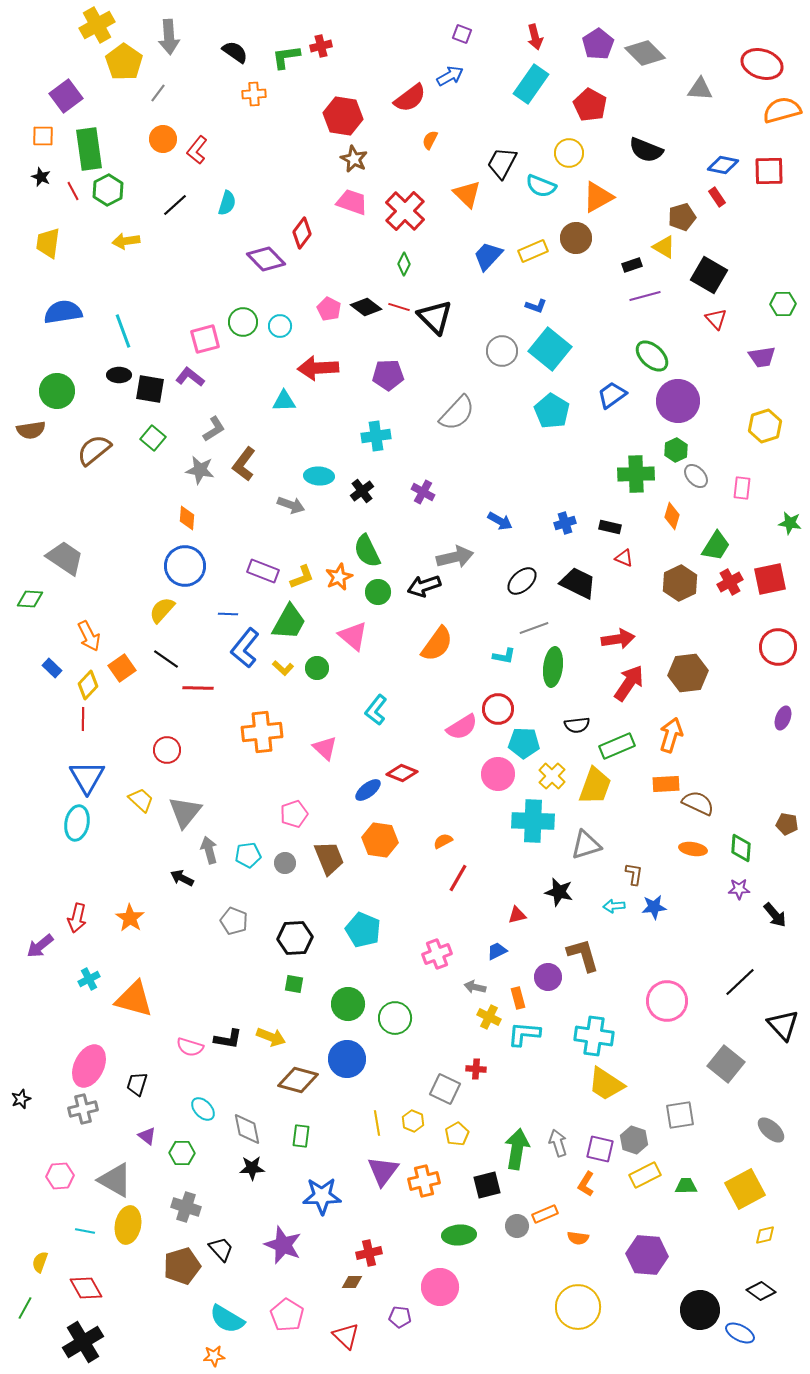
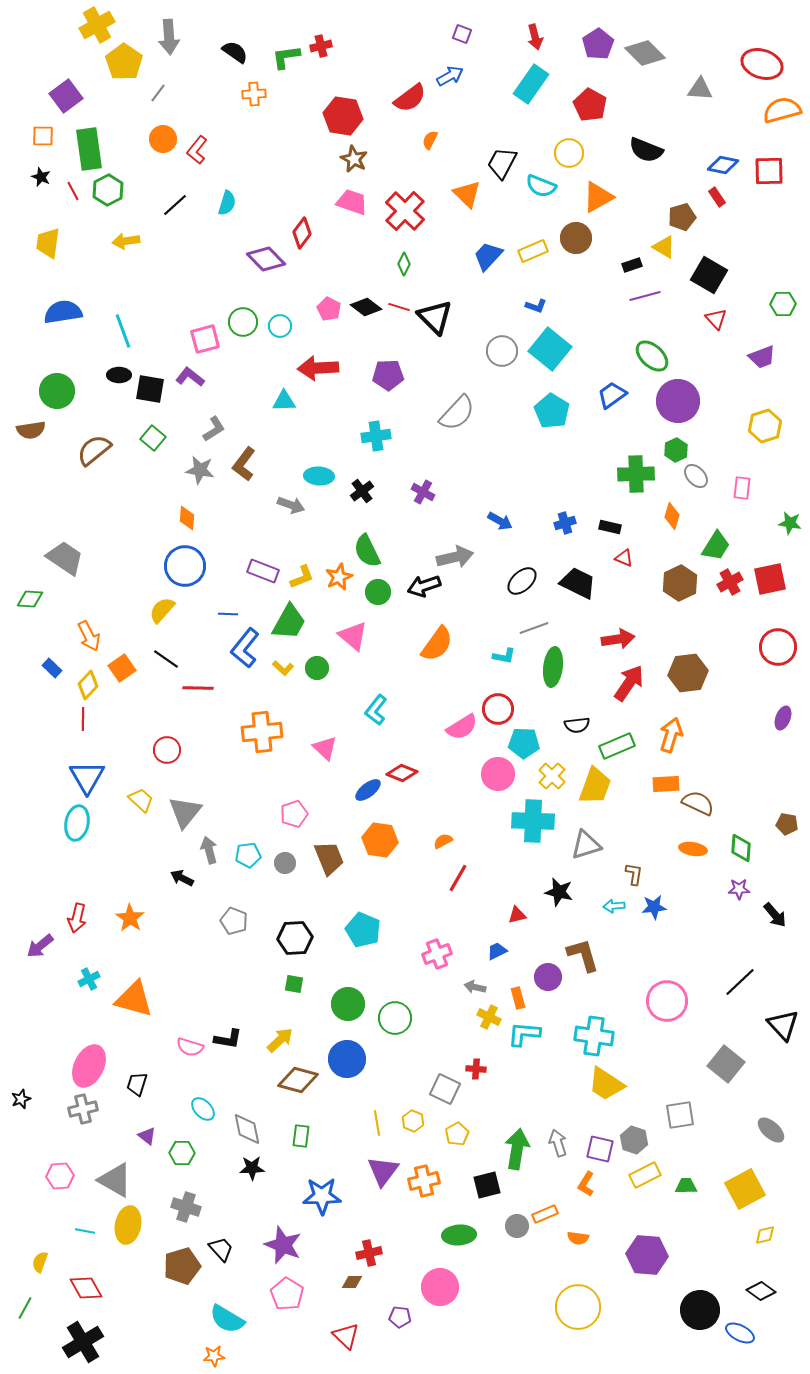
purple trapezoid at (762, 357): rotated 12 degrees counterclockwise
yellow arrow at (271, 1037): moved 9 px right, 3 px down; rotated 64 degrees counterclockwise
pink pentagon at (287, 1315): moved 21 px up
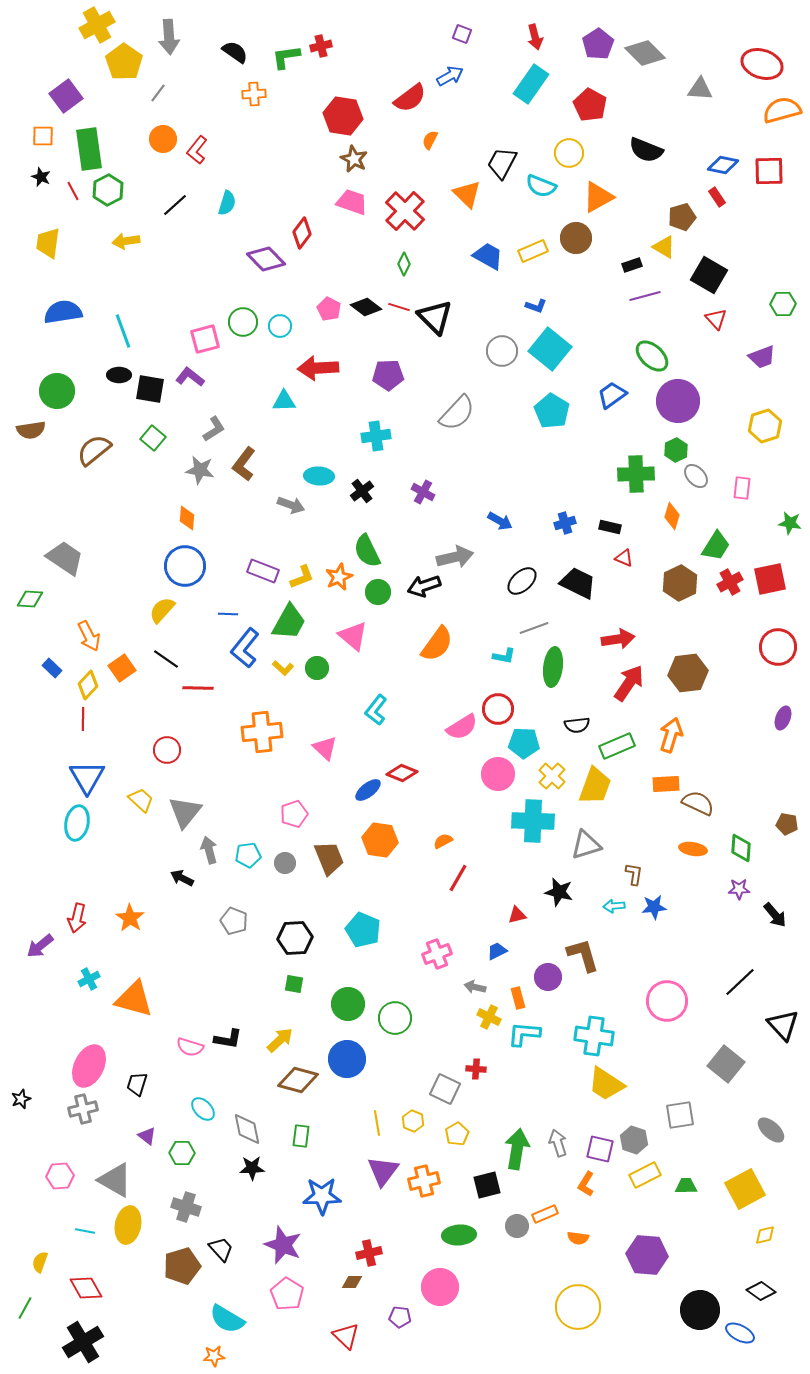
blue trapezoid at (488, 256): rotated 76 degrees clockwise
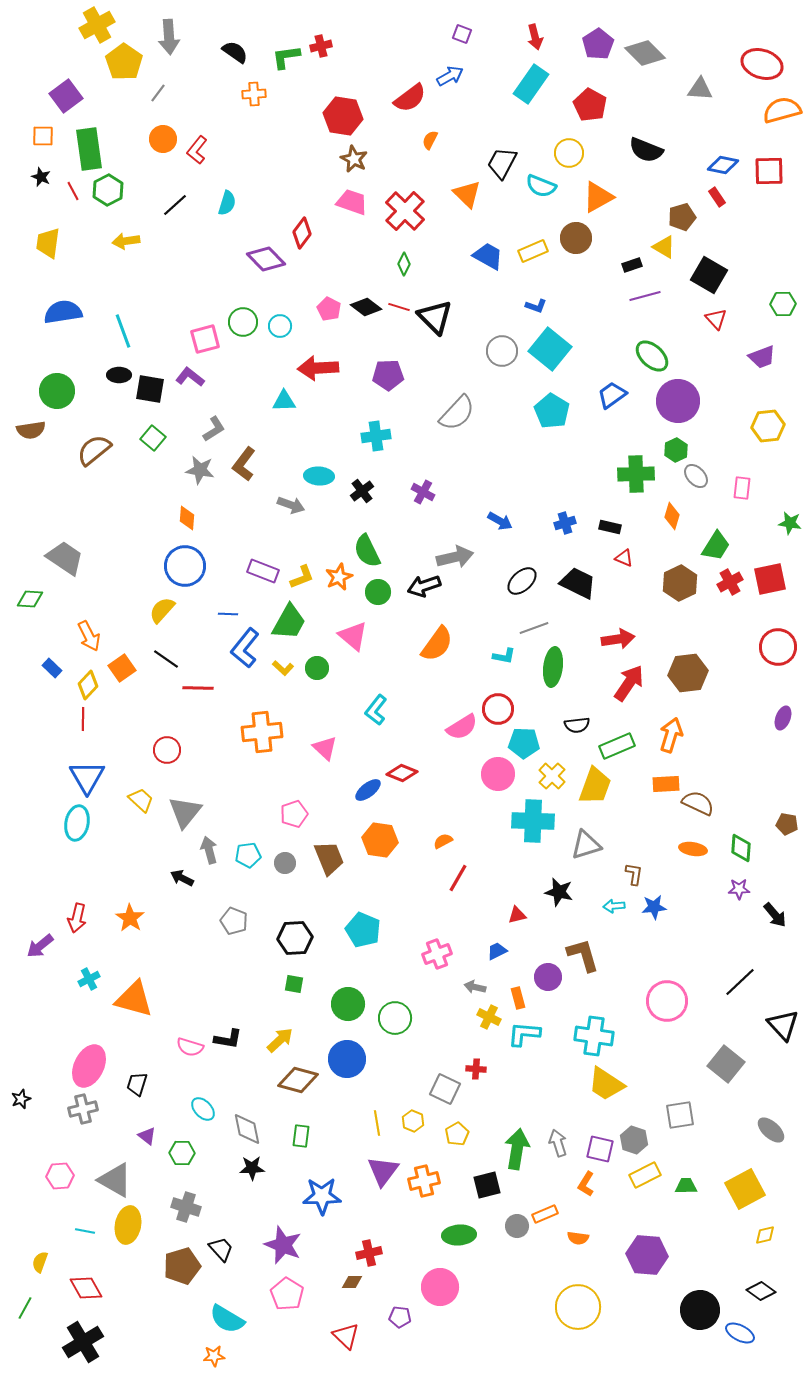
yellow hexagon at (765, 426): moved 3 px right; rotated 12 degrees clockwise
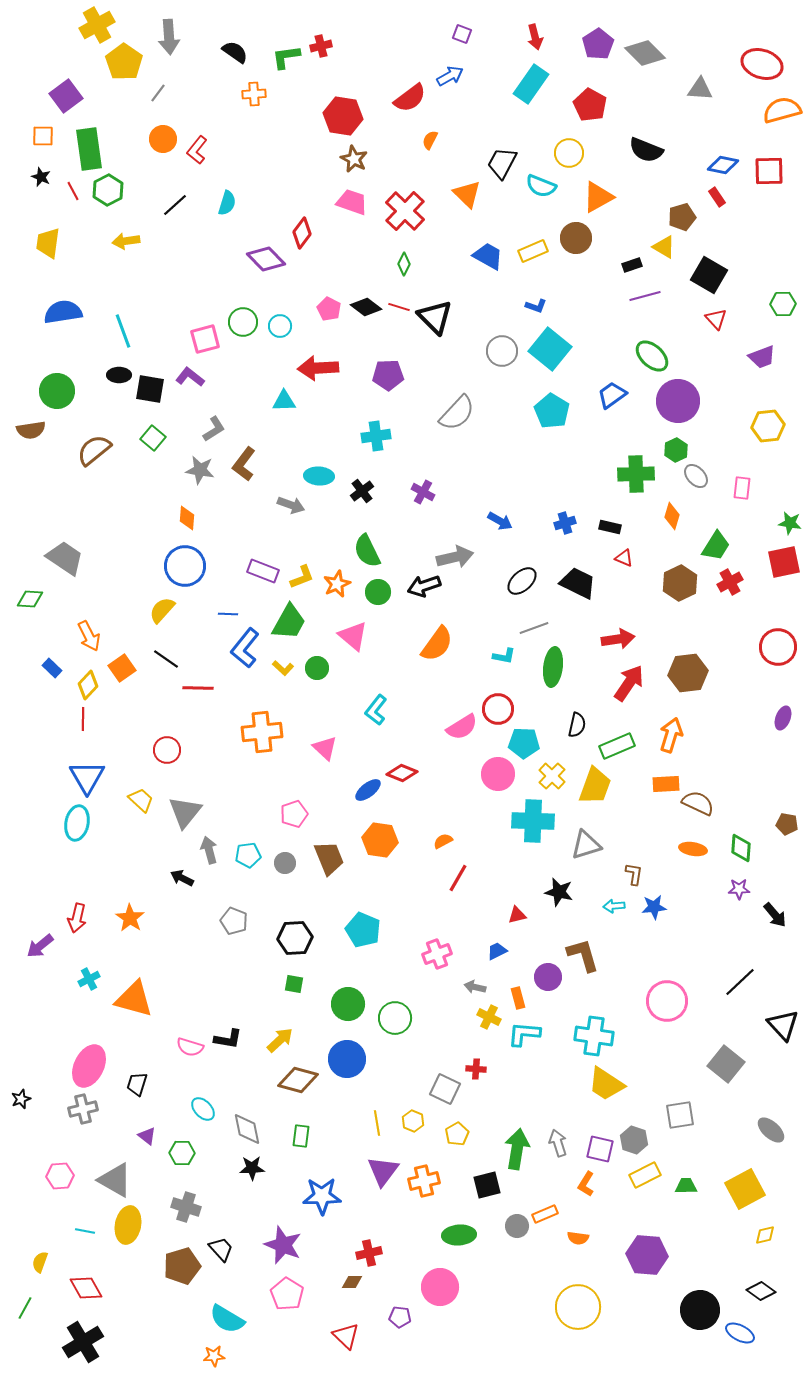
orange star at (339, 577): moved 2 px left, 7 px down
red square at (770, 579): moved 14 px right, 17 px up
black semicircle at (577, 725): rotated 70 degrees counterclockwise
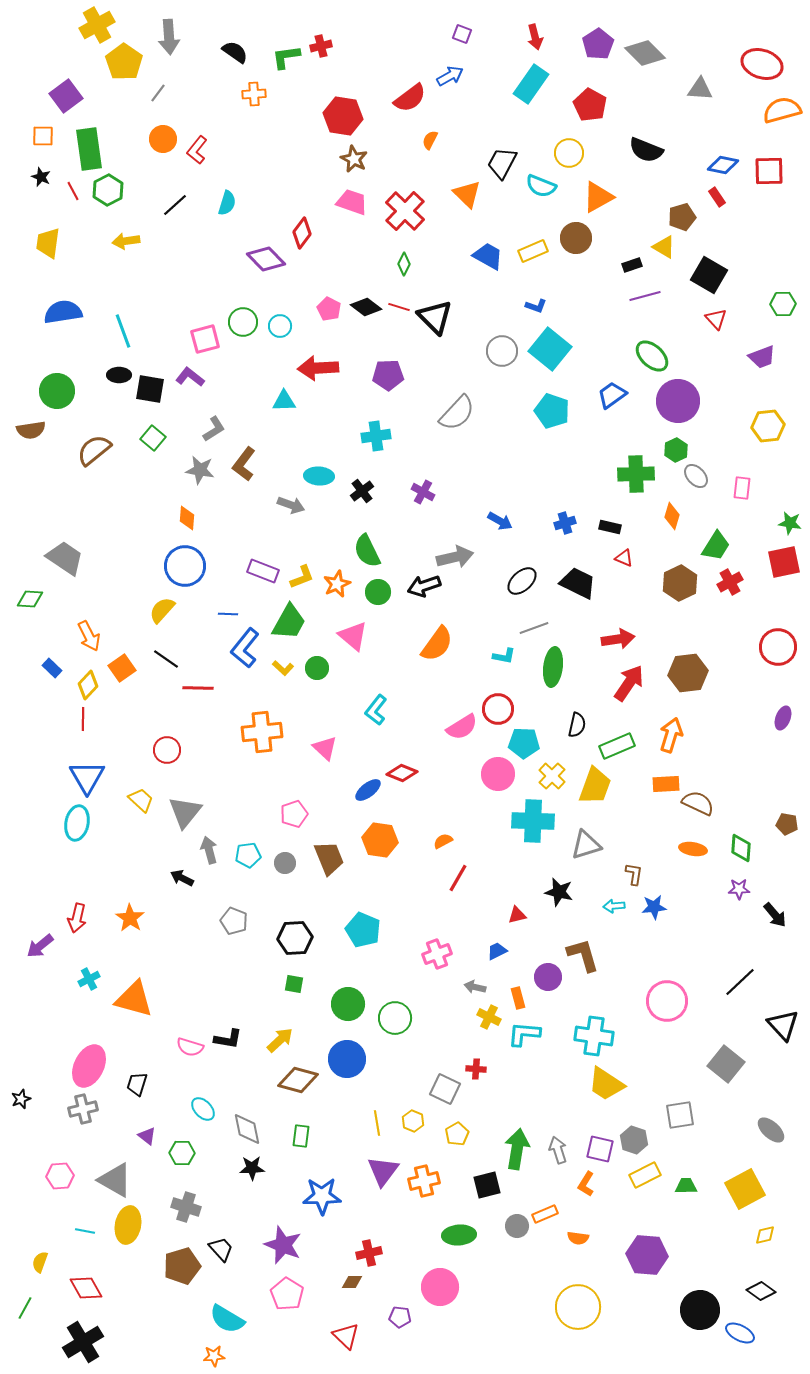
cyan pentagon at (552, 411): rotated 12 degrees counterclockwise
gray arrow at (558, 1143): moved 7 px down
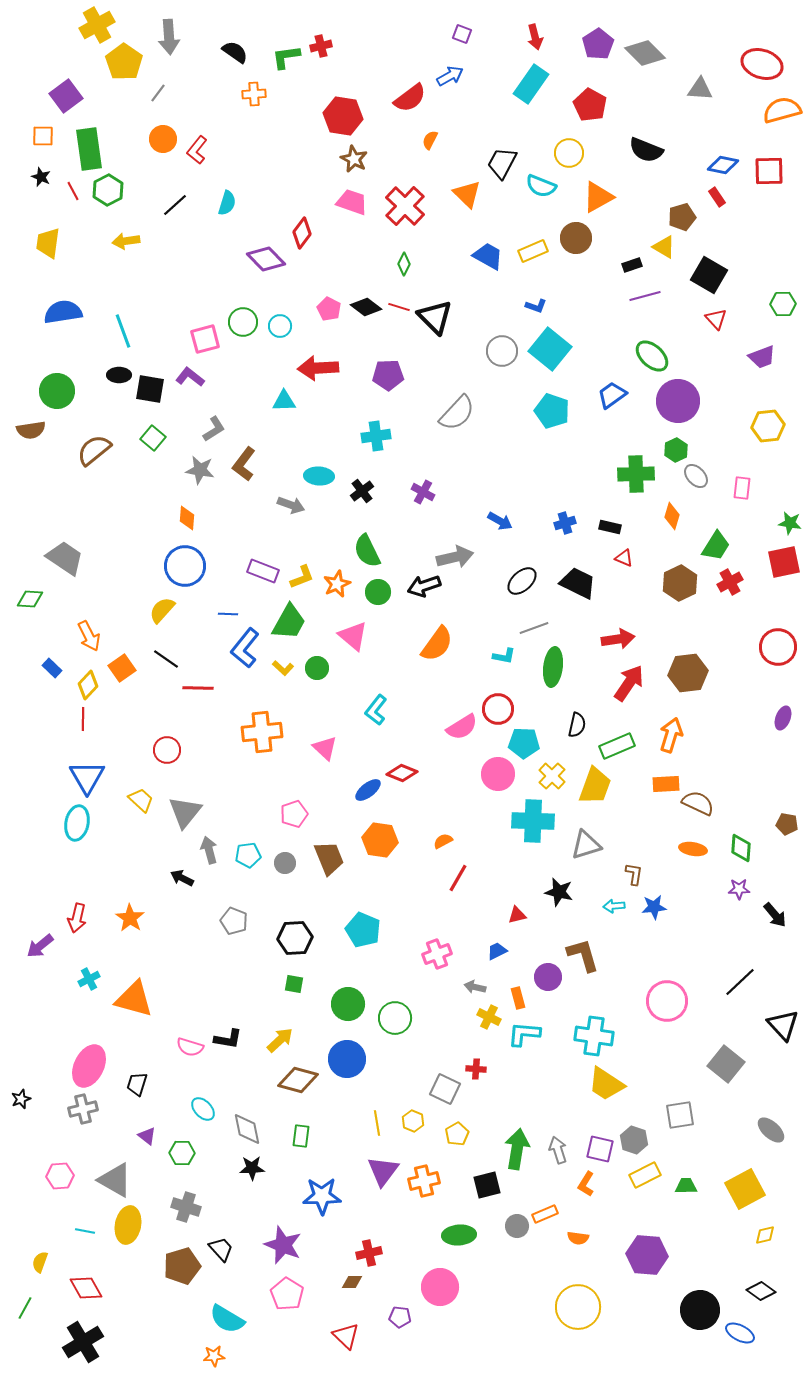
red cross at (405, 211): moved 5 px up
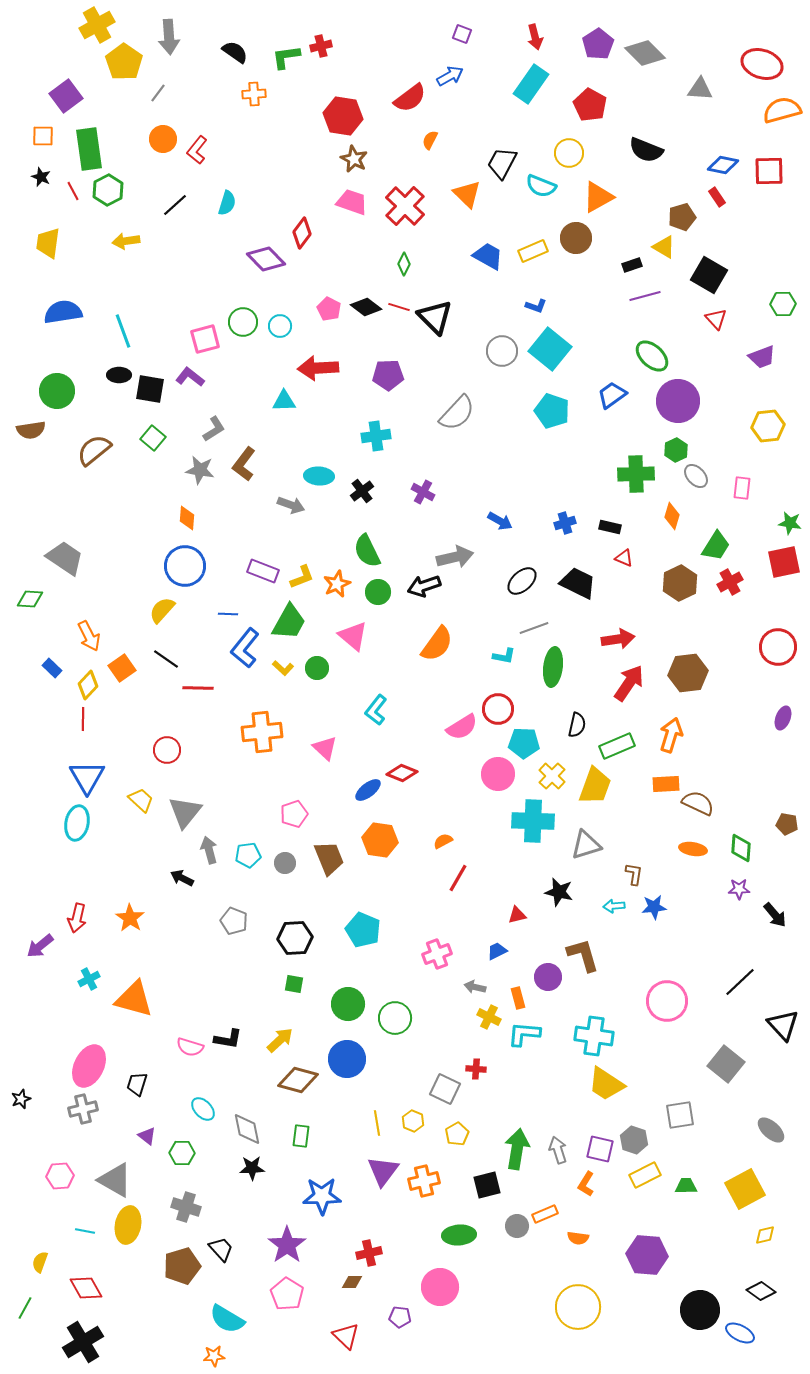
purple star at (283, 1245): moved 4 px right; rotated 15 degrees clockwise
